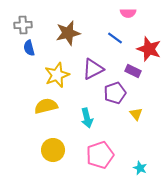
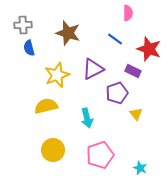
pink semicircle: rotated 91 degrees counterclockwise
brown star: rotated 30 degrees clockwise
blue line: moved 1 px down
purple pentagon: moved 2 px right
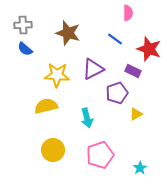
blue semicircle: moved 4 px left, 1 px down; rotated 35 degrees counterclockwise
yellow star: rotated 25 degrees clockwise
yellow triangle: rotated 40 degrees clockwise
cyan star: rotated 16 degrees clockwise
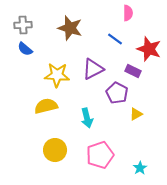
brown star: moved 2 px right, 5 px up
purple pentagon: rotated 25 degrees counterclockwise
yellow circle: moved 2 px right
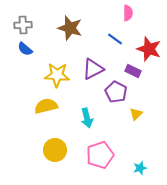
purple pentagon: moved 1 px left, 1 px up
yellow triangle: rotated 16 degrees counterclockwise
cyan star: rotated 16 degrees clockwise
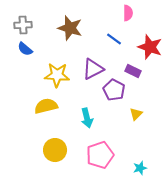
blue line: moved 1 px left
red star: moved 1 px right, 2 px up
purple pentagon: moved 2 px left, 2 px up
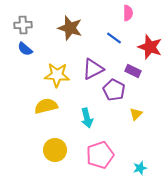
blue line: moved 1 px up
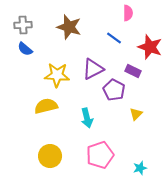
brown star: moved 1 px left, 1 px up
yellow circle: moved 5 px left, 6 px down
